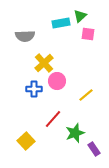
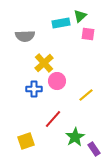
green star: moved 4 px down; rotated 12 degrees counterclockwise
yellow square: rotated 24 degrees clockwise
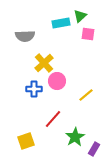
purple rectangle: rotated 64 degrees clockwise
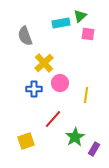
gray semicircle: rotated 72 degrees clockwise
pink circle: moved 3 px right, 2 px down
yellow line: rotated 42 degrees counterclockwise
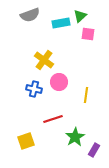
gray semicircle: moved 5 px right, 21 px up; rotated 90 degrees counterclockwise
yellow cross: moved 3 px up; rotated 12 degrees counterclockwise
pink circle: moved 1 px left, 1 px up
blue cross: rotated 14 degrees clockwise
red line: rotated 30 degrees clockwise
purple rectangle: moved 1 px down
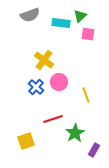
cyan rectangle: rotated 18 degrees clockwise
blue cross: moved 2 px right, 2 px up; rotated 28 degrees clockwise
yellow line: rotated 28 degrees counterclockwise
green star: moved 4 px up
